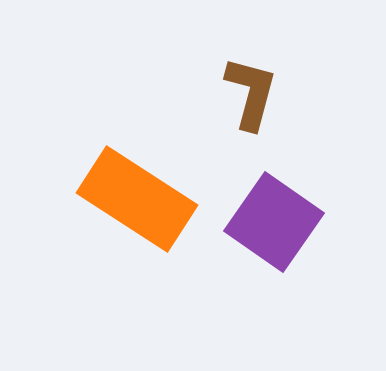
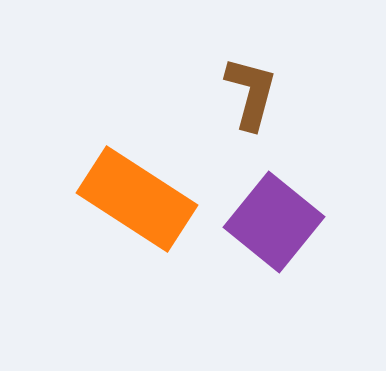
purple square: rotated 4 degrees clockwise
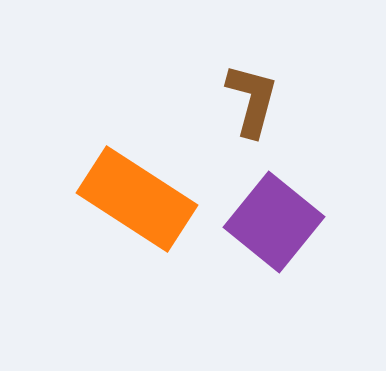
brown L-shape: moved 1 px right, 7 px down
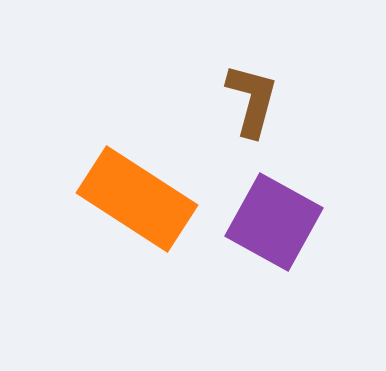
purple square: rotated 10 degrees counterclockwise
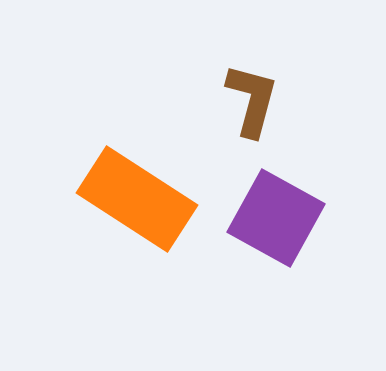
purple square: moved 2 px right, 4 px up
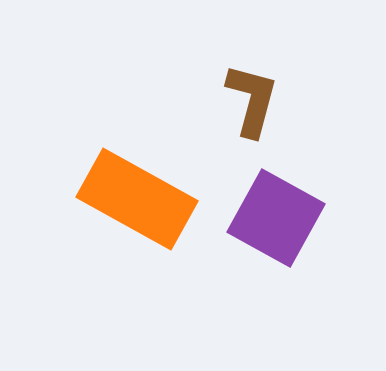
orange rectangle: rotated 4 degrees counterclockwise
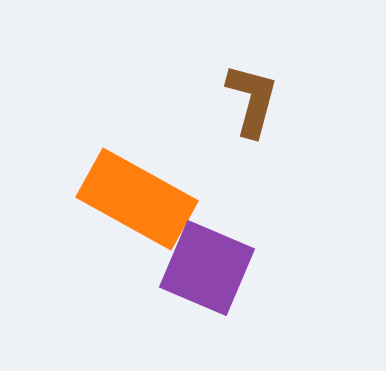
purple square: moved 69 px left, 50 px down; rotated 6 degrees counterclockwise
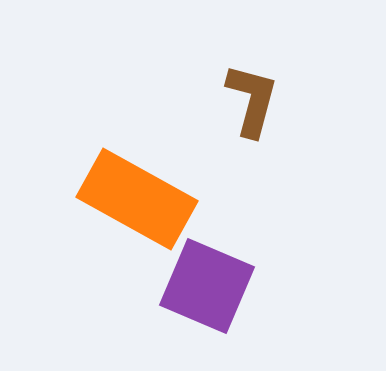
purple square: moved 18 px down
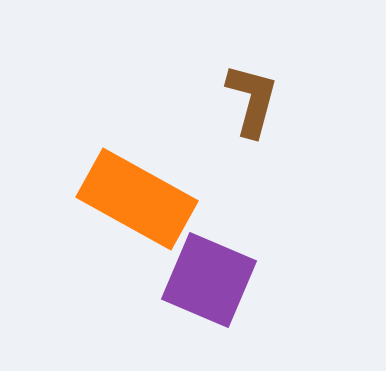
purple square: moved 2 px right, 6 px up
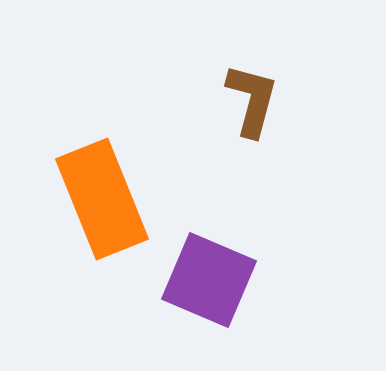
orange rectangle: moved 35 px left; rotated 39 degrees clockwise
